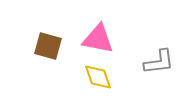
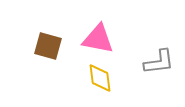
yellow diamond: moved 2 px right, 1 px down; rotated 12 degrees clockwise
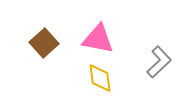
brown square: moved 4 px left, 3 px up; rotated 32 degrees clockwise
gray L-shape: rotated 36 degrees counterclockwise
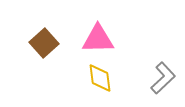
pink triangle: rotated 12 degrees counterclockwise
gray L-shape: moved 4 px right, 16 px down
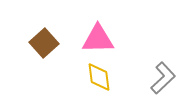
yellow diamond: moved 1 px left, 1 px up
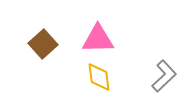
brown square: moved 1 px left, 1 px down
gray L-shape: moved 1 px right, 2 px up
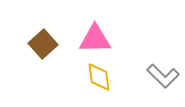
pink triangle: moved 3 px left
gray L-shape: moved 1 px left; rotated 88 degrees clockwise
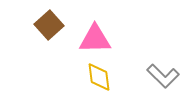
brown square: moved 6 px right, 19 px up
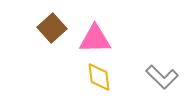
brown square: moved 3 px right, 3 px down
gray L-shape: moved 1 px left, 1 px down
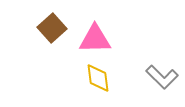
yellow diamond: moved 1 px left, 1 px down
